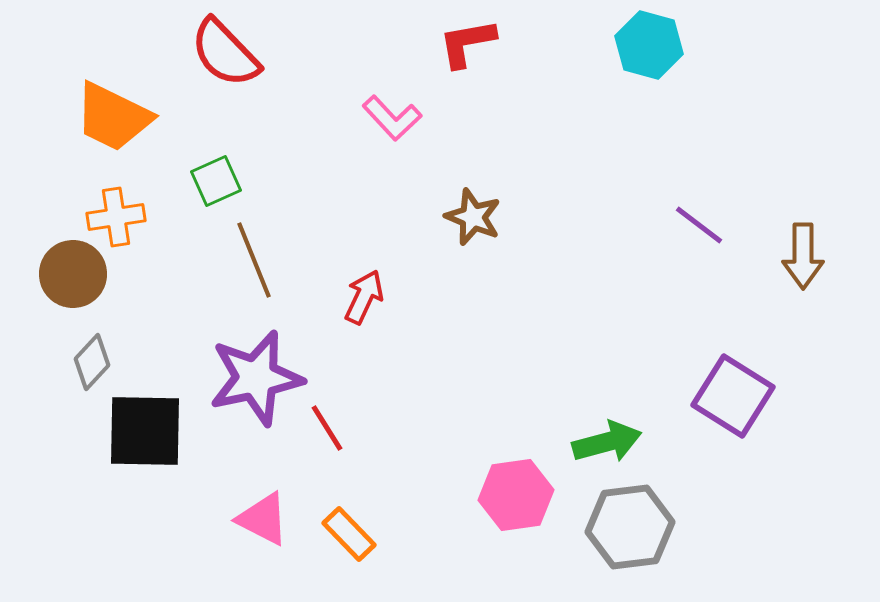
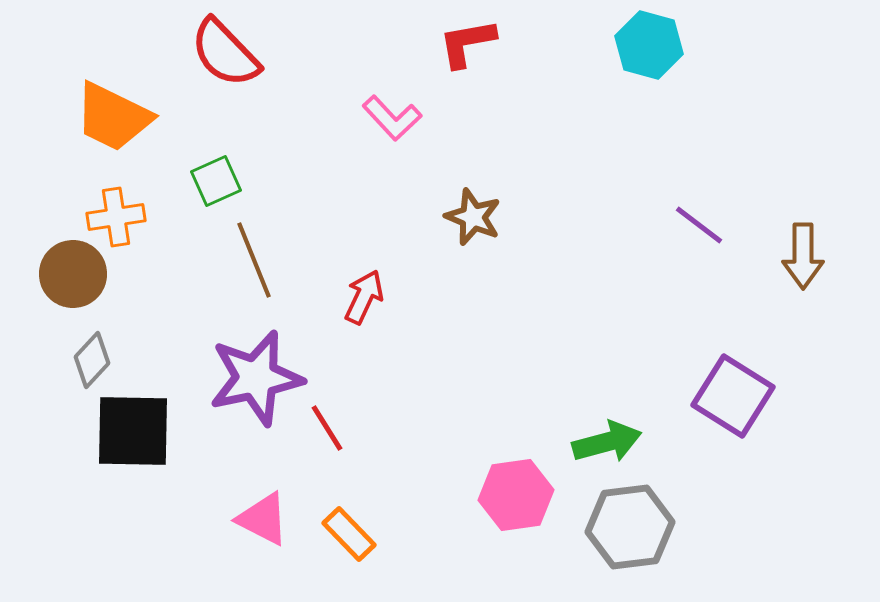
gray diamond: moved 2 px up
black square: moved 12 px left
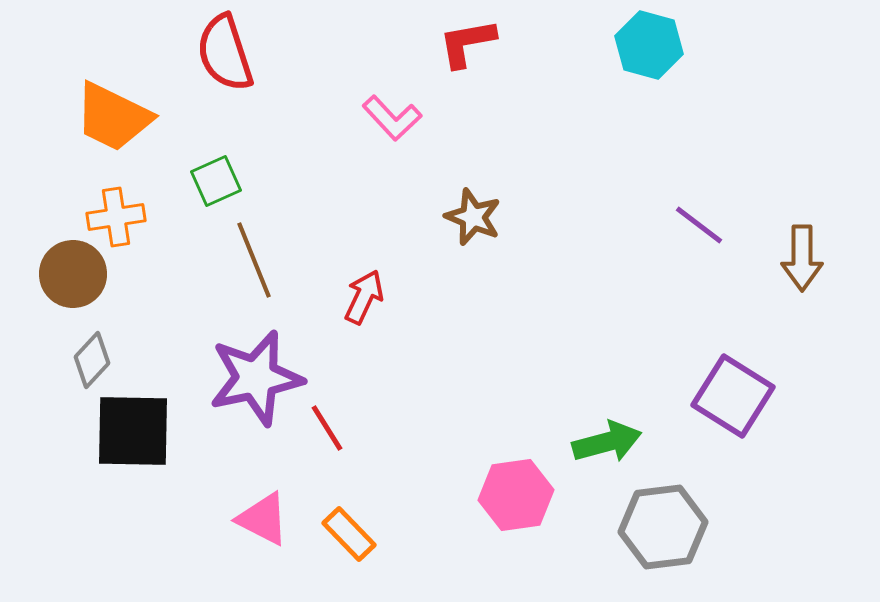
red semicircle: rotated 26 degrees clockwise
brown arrow: moved 1 px left, 2 px down
gray hexagon: moved 33 px right
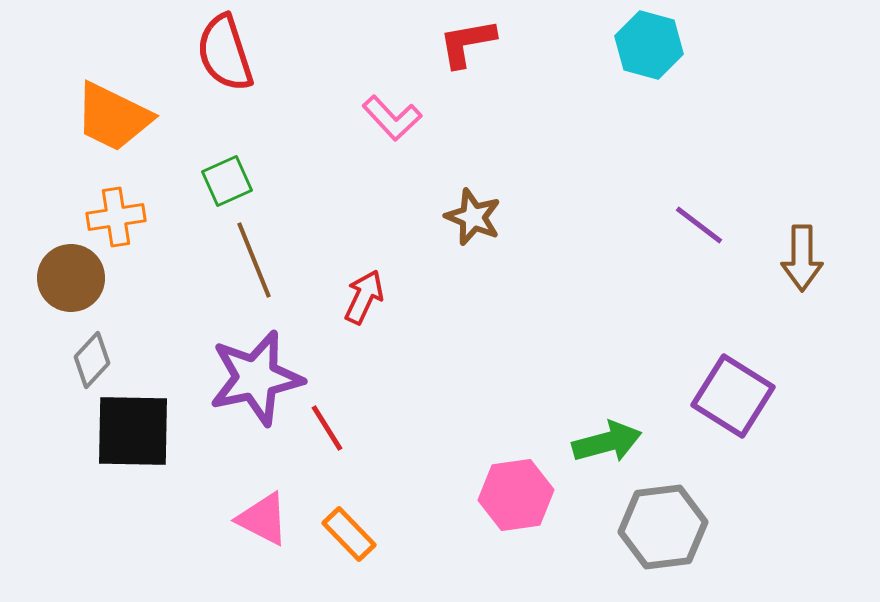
green square: moved 11 px right
brown circle: moved 2 px left, 4 px down
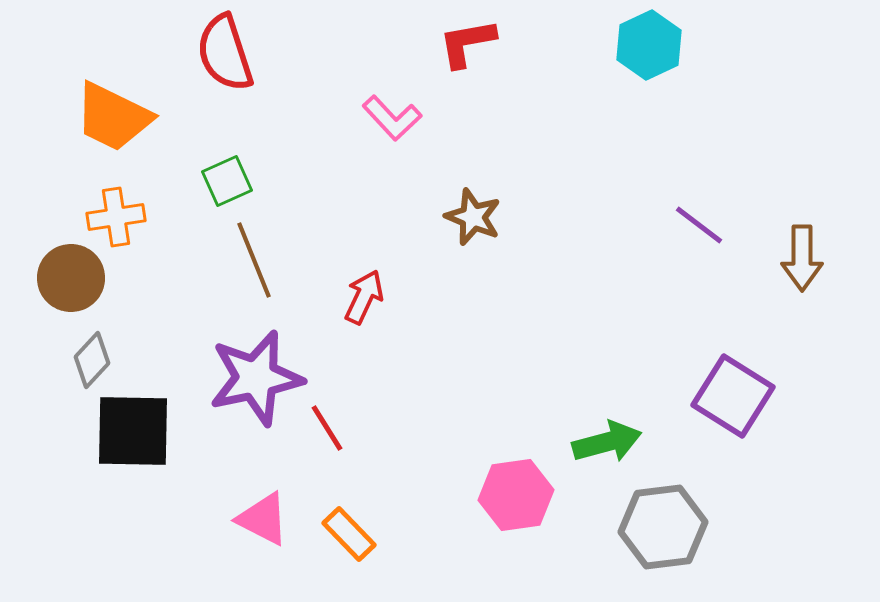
cyan hexagon: rotated 20 degrees clockwise
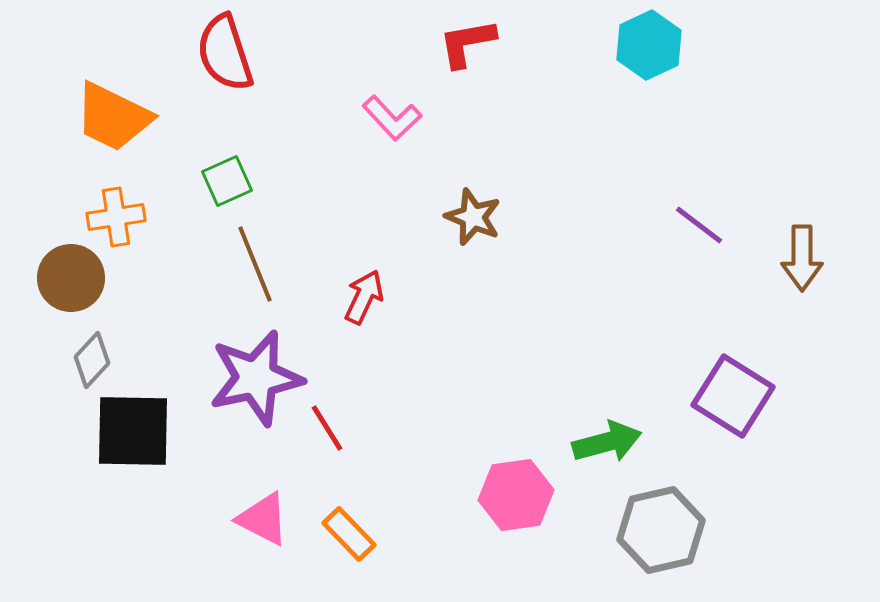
brown line: moved 1 px right, 4 px down
gray hexagon: moved 2 px left, 3 px down; rotated 6 degrees counterclockwise
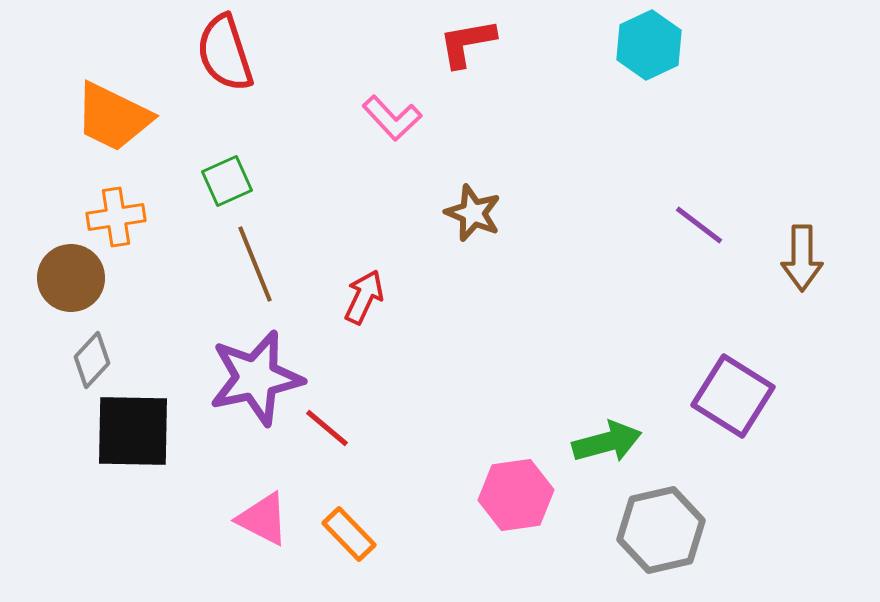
brown star: moved 4 px up
red line: rotated 18 degrees counterclockwise
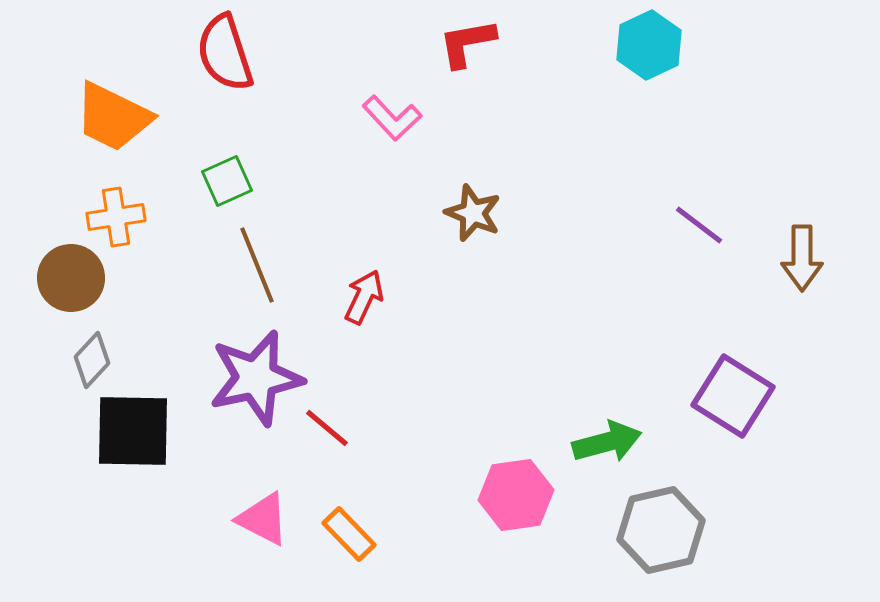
brown line: moved 2 px right, 1 px down
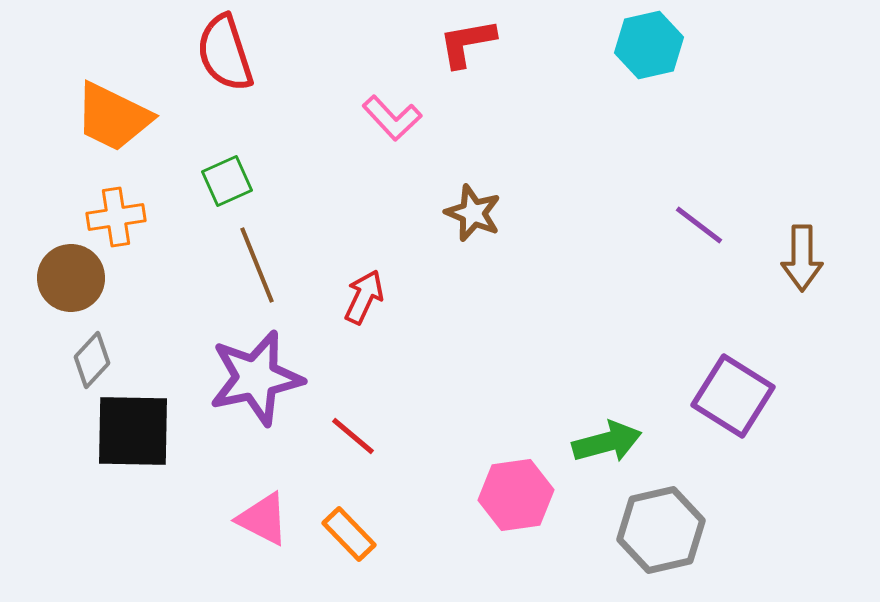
cyan hexagon: rotated 12 degrees clockwise
red line: moved 26 px right, 8 px down
